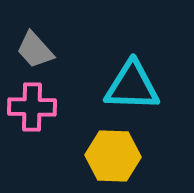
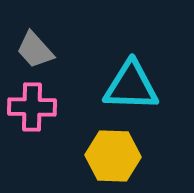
cyan triangle: moved 1 px left
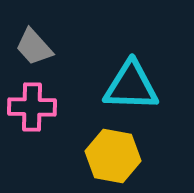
gray trapezoid: moved 1 px left, 3 px up
yellow hexagon: rotated 8 degrees clockwise
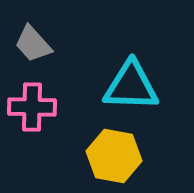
gray trapezoid: moved 1 px left, 3 px up
yellow hexagon: moved 1 px right
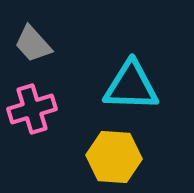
pink cross: moved 2 px down; rotated 18 degrees counterclockwise
yellow hexagon: moved 1 px down; rotated 6 degrees counterclockwise
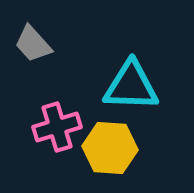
pink cross: moved 25 px right, 18 px down
yellow hexagon: moved 4 px left, 9 px up
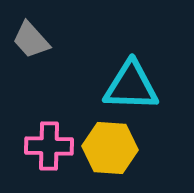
gray trapezoid: moved 2 px left, 4 px up
pink cross: moved 8 px left, 19 px down; rotated 18 degrees clockwise
